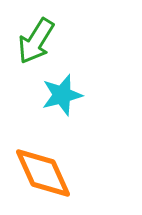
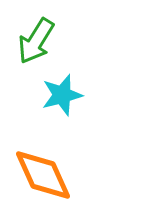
orange diamond: moved 2 px down
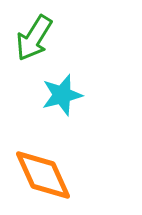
green arrow: moved 2 px left, 3 px up
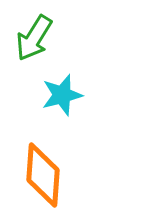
orange diamond: rotated 28 degrees clockwise
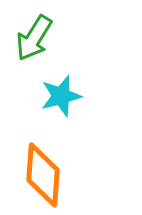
cyan star: moved 1 px left, 1 px down
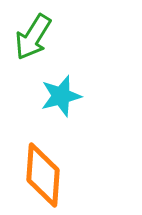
green arrow: moved 1 px left, 1 px up
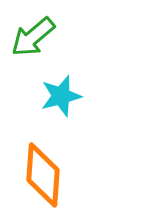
green arrow: rotated 18 degrees clockwise
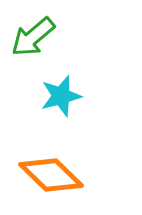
orange diamond: moved 8 px right; rotated 50 degrees counterclockwise
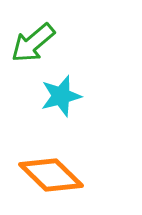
green arrow: moved 6 px down
